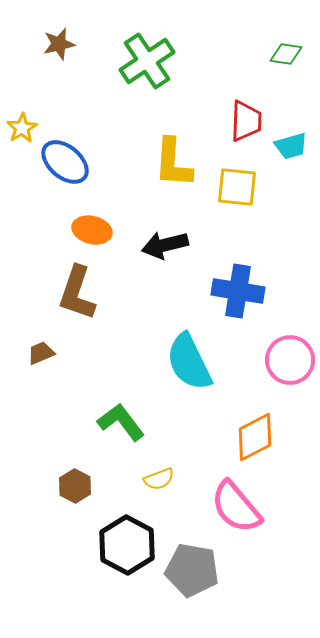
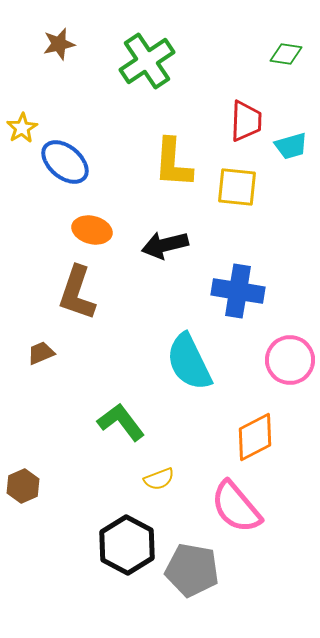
brown hexagon: moved 52 px left; rotated 8 degrees clockwise
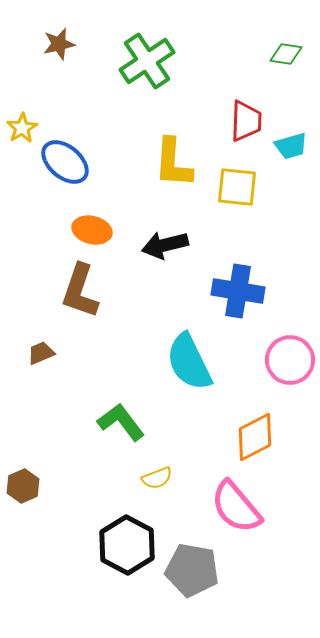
brown L-shape: moved 3 px right, 2 px up
yellow semicircle: moved 2 px left, 1 px up
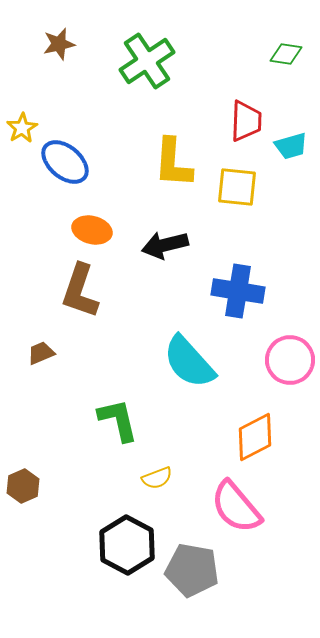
cyan semicircle: rotated 16 degrees counterclockwise
green L-shape: moved 3 px left, 2 px up; rotated 24 degrees clockwise
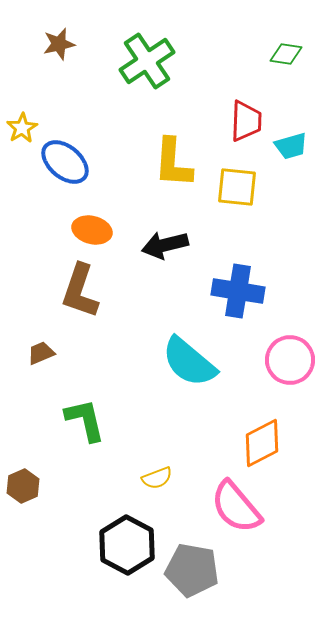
cyan semicircle: rotated 8 degrees counterclockwise
green L-shape: moved 33 px left
orange diamond: moved 7 px right, 6 px down
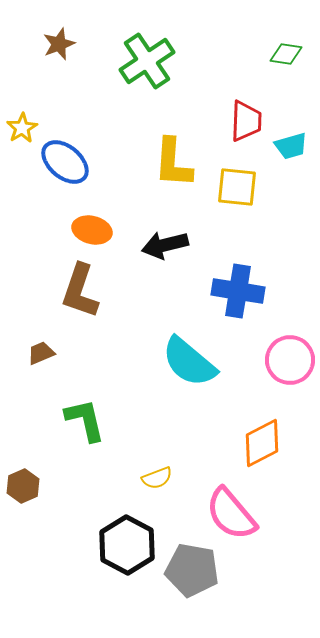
brown star: rotated 8 degrees counterclockwise
pink semicircle: moved 5 px left, 7 px down
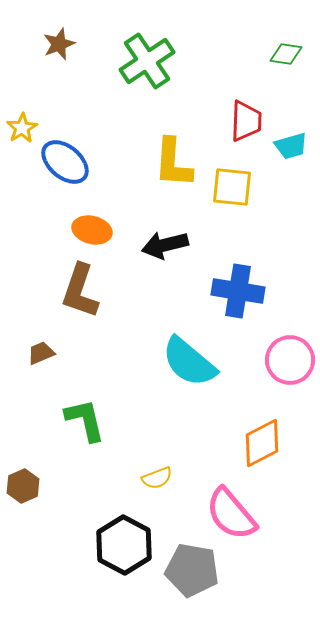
yellow square: moved 5 px left
black hexagon: moved 3 px left
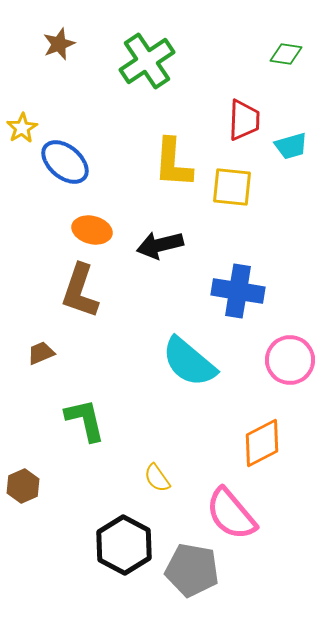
red trapezoid: moved 2 px left, 1 px up
black arrow: moved 5 px left
yellow semicircle: rotated 76 degrees clockwise
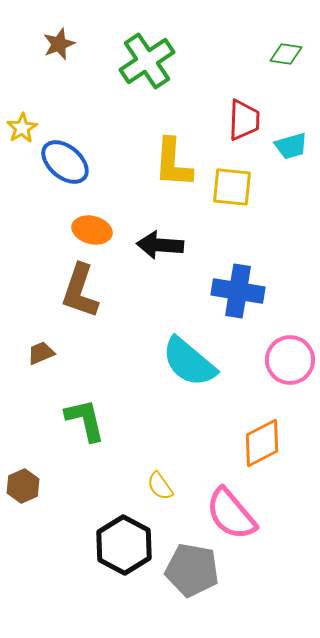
black arrow: rotated 18 degrees clockwise
yellow semicircle: moved 3 px right, 8 px down
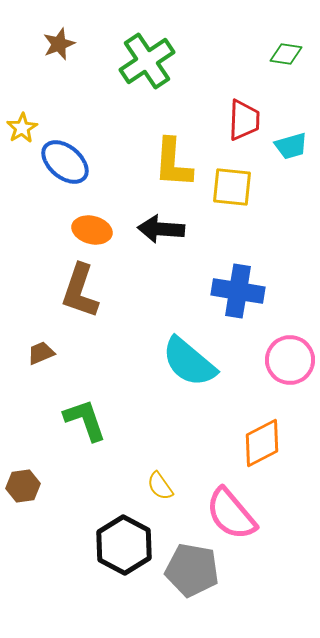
black arrow: moved 1 px right, 16 px up
green L-shape: rotated 6 degrees counterclockwise
brown hexagon: rotated 16 degrees clockwise
